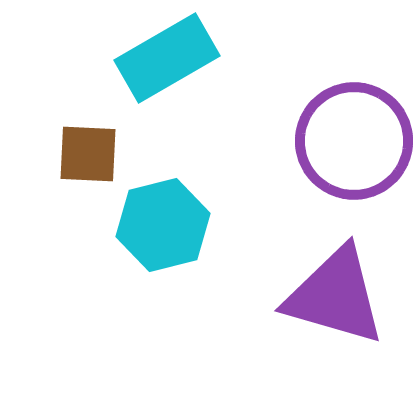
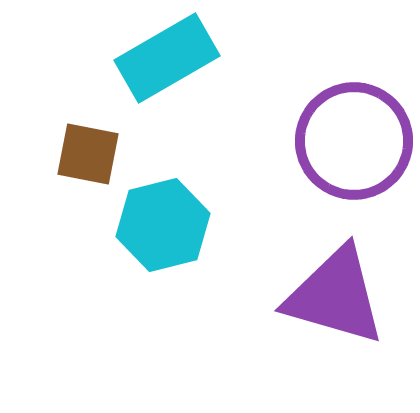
brown square: rotated 8 degrees clockwise
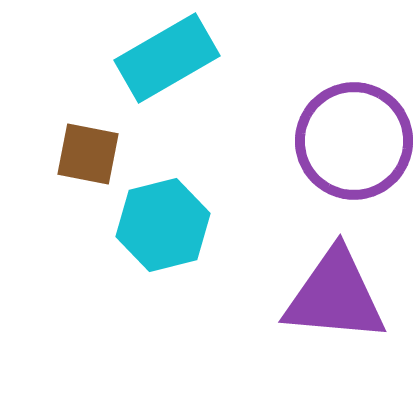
purple triangle: rotated 11 degrees counterclockwise
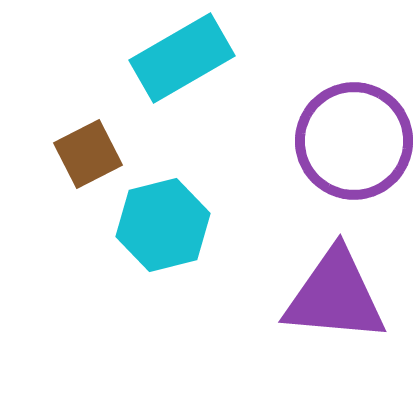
cyan rectangle: moved 15 px right
brown square: rotated 38 degrees counterclockwise
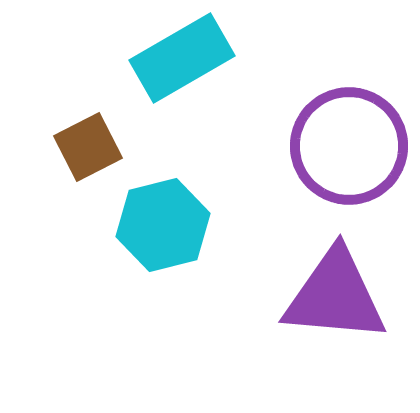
purple circle: moved 5 px left, 5 px down
brown square: moved 7 px up
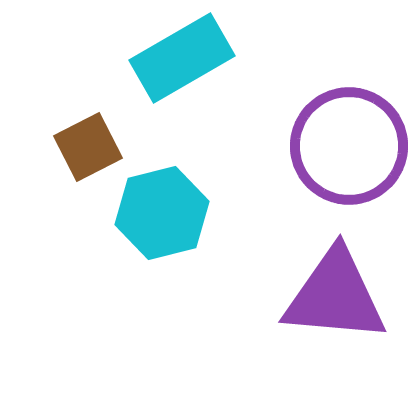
cyan hexagon: moved 1 px left, 12 px up
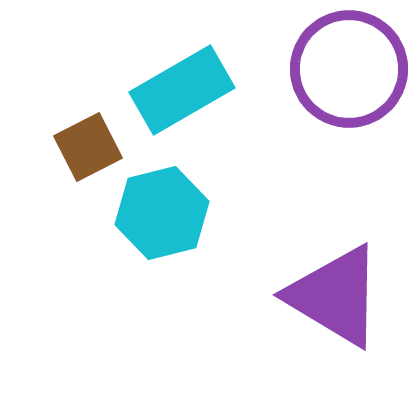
cyan rectangle: moved 32 px down
purple circle: moved 77 px up
purple triangle: rotated 26 degrees clockwise
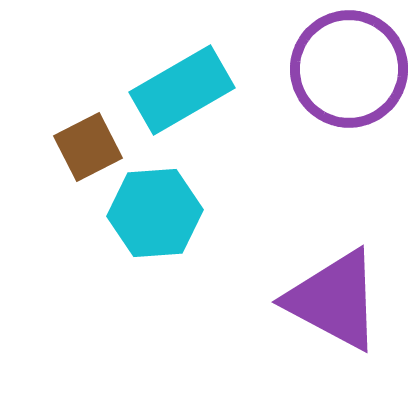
cyan hexagon: moved 7 px left; rotated 10 degrees clockwise
purple triangle: moved 1 px left, 4 px down; rotated 3 degrees counterclockwise
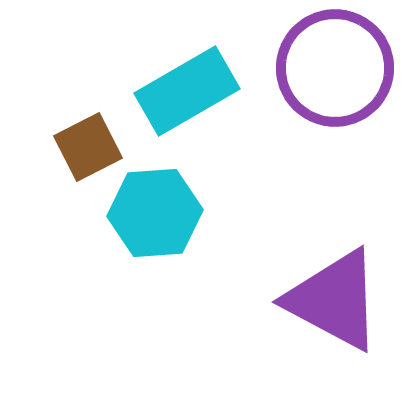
purple circle: moved 14 px left, 1 px up
cyan rectangle: moved 5 px right, 1 px down
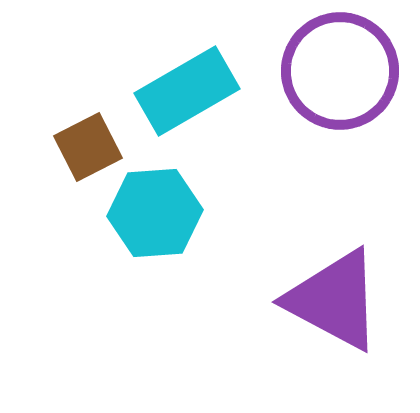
purple circle: moved 5 px right, 3 px down
